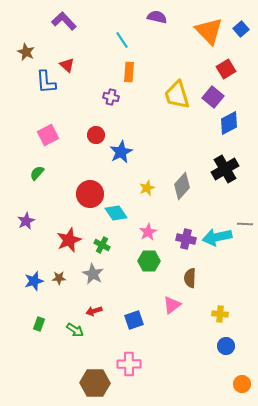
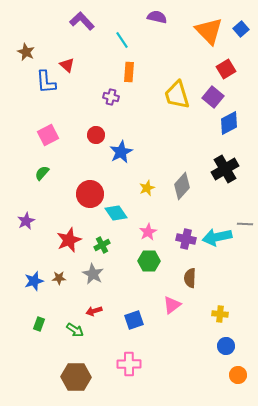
purple L-shape at (64, 21): moved 18 px right
green semicircle at (37, 173): moved 5 px right
green cross at (102, 245): rotated 35 degrees clockwise
brown hexagon at (95, 383): moved 19 px left, 6 px up
orange circle at (242, 384): moved 4 px left, 9 px up
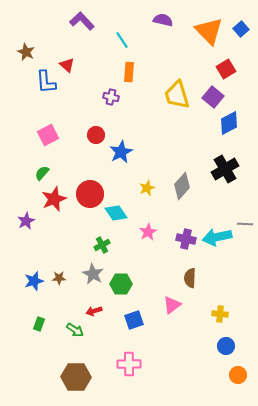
purple semicircle at (157, 17): moved 6 px right, 3 px down
red star at (69, 240): moved 15 px left, 41 px up
green hexagon at (149, 261): moved 28 px left, 23 px down
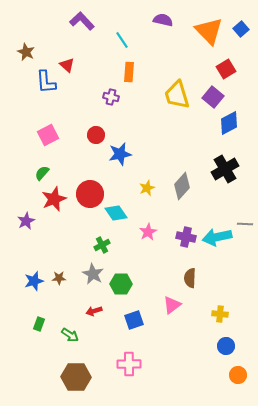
blue star at (121, 152): moved 1 px left, 2 px down; rotated 15 degrees clockwise
purple cross at (186, 239): moved 2 px up
green arrow at (75, 330): moved 5 px left, 5 px down
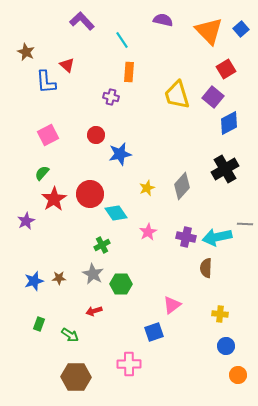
red star at (54, 199): rotated 10 degrees counterclockwise
brown semicircle at (190, 278): moved 16 px right, 10 px up
blue square at (134, 320): moved 20 px right, 12 px down
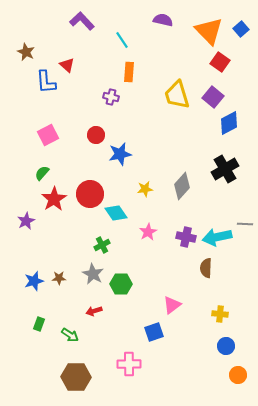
red square at (226, 69): moved 6 px left, 7 px up; rotated 24 degrees counterclockwise
yellow star at (147, 188): moved 2 px left, 1 px down; rotated 14 degrees clockwise
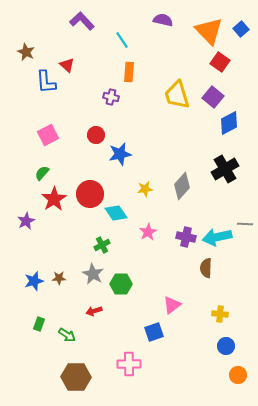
green arrow at (70, 335): moved 3 px left
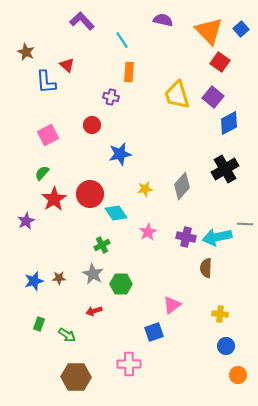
red circle at (96, 135): moved 4 px left, 10 px up
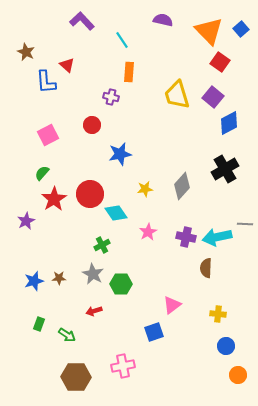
yellow cross at (220, 314): moved 2 px left
pink cross at (129, 364): moved 6 px left, 2 px down; rotated 10 degrees counterclockwise
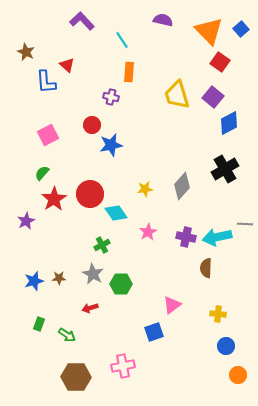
blue star at (120, 154): moved 9 px left, 9 px up
red arrow at (94, 311): moved 4 px left, 3 px up
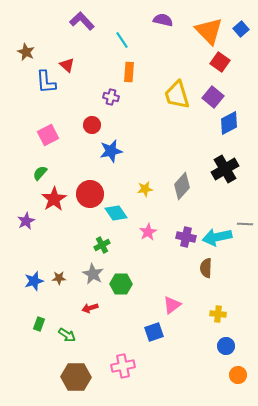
blue star at (111, 145): moved 6 px down
green semicircle at (42, 173): moved 2 px left
